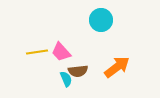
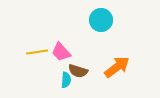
brown semicircle: rotated 24 degrees clockwise
cyan semicircle: moved 1 px down; rotated 28 degrees clockwise
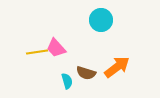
pink trapezoid: moved 5 px left, 4 px up
brown semicircle: moved 8 px right, 2 px down
cyan semicircle: moved 1 px right, 1 px down; rotated 21 degrees counterclockwise
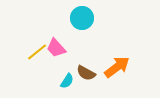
cyan circle: moved 19 px left, 2 px up
yellow line: rotated 30 degrees counterclockwise
brown semicircle: rotated 12 degrees clockwise
cyan semicircle: rotated 49 degrees clockwise
